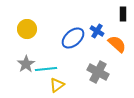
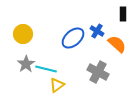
yellow circle: moved 4 px left, 5 px down
cyan line: rotated 20 degrees clockwise
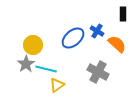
yellow circle: moved 10 px right, 11 px down
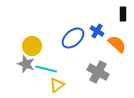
yellow circle: moved 1 px left, 1 px down
gray star: rotated 18 degrees counterclockwise
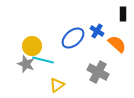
cyan line: moved 3 px left, 9 px up
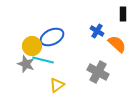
blue ellipse: moved 21 px left, 1 px up; rotated 15 degrees clockwise
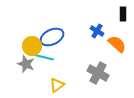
cyan line: moved 3 px up
gray cross: moved 1 px down
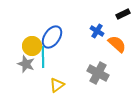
black rectangle: rotated 64 degrees clockwise
blue ellipse: rotated 30 degrees counterclockwise
cyan line: rotated 75 degrees clockwise
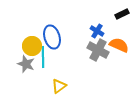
black rectangle: moved 1 px left
blue ellipse: rotated 50 degrees counterclockwise
orange semicircle: moved 2 px right, 1 px down; rotated 18 degrees counterclockwise
gray cross: moved 23 px up
yellow triangle: moved 2 px right, 1 px down
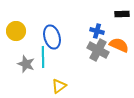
black rectangle: rotated 24 degrees clockwise
blue cross: rotated 16 degrees counterclockwise
yellow circle: moved 16 px left, 15 px up
